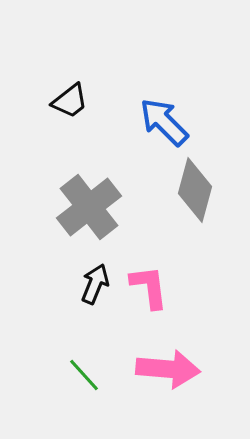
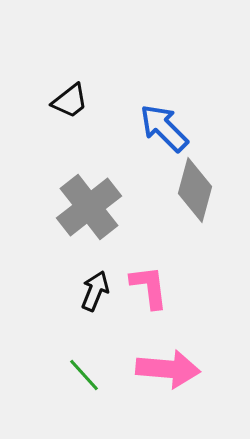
blue arrow: moved 6 px down
black arrow: moved 7 px down
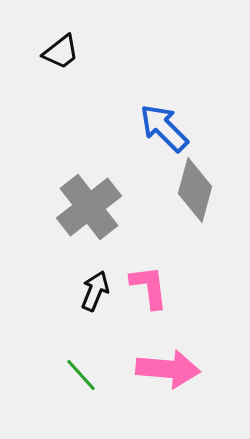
black trapezoid: moved 9 px left, 49 px up
green line: moved 3 px left
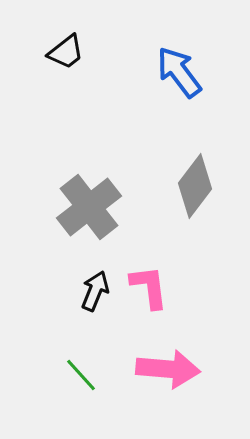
black trapezoid: moved 5 px right
blue arrow: moved 15 px right, 56 px up; rotated 8 degrees clockwise
gray diamond: moved 4 px up; rotated 22 degrees clockwise
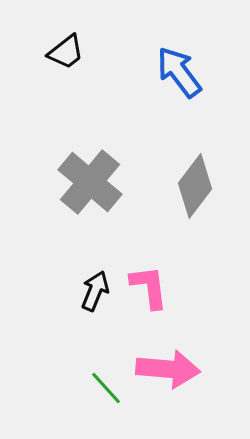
gray cross: moved 1 px right, 25 px up; rotated 12 degrees counterclockwise
green line: moved 25 px right, 13 px down
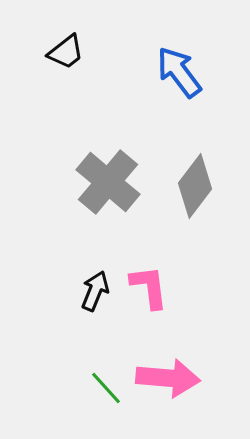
gray cross: moved 18 px right
pink arrow: moved 9 px down
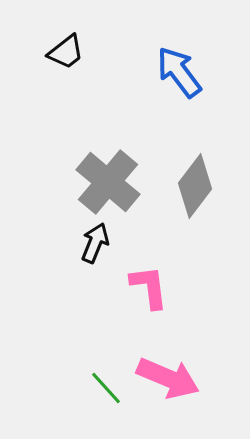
black arrow: moved 48 px up
pink arrow: rotated 18 degrees clockwise
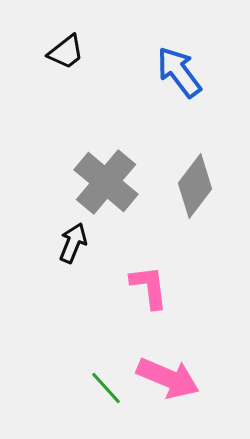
gray cross: moved 2 px left
black arrow: moved 22 px left
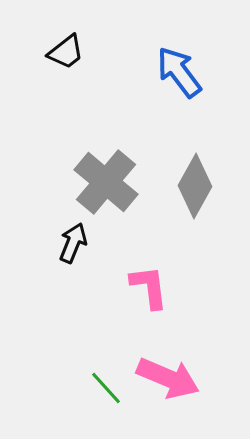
gray diamond: rotated 8 degrees counterclockwise
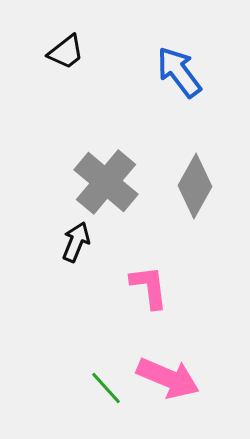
black arrow: moved 3 px right, 1 px up
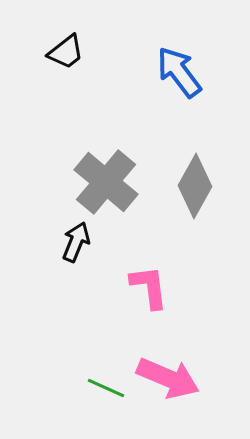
green line: rotated 24 degrees counterclockwise
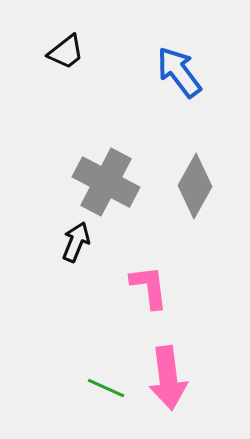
gray cross: rotated 12 degrees counterclockwise
pink arrow: rotated 60 degrees clockwise
